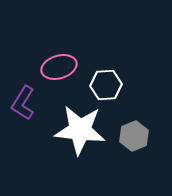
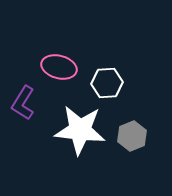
pink ellipse: rotated 32 degrees clockwise
white hexagon: moved 1 px right, 2 px up
gray hexagon: moved 2 px left
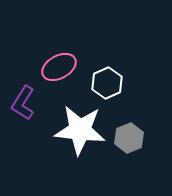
pink ellipse: rotated 44 degrees counterclockwise
white hexagon: rotated 20 degrees counterclockwise
gray hexagon: moved 3 px left, 2 px down
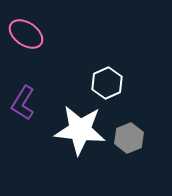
pink ellipse: moved 33 px left, 33 px up; rotated 64 degrees clockwise
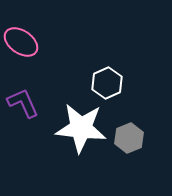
pink ellipse: moved 5 px left, 8 px down
purple L-shape: rotated 124 degrees clockwise
white star: moved 1 px right, 2 px up
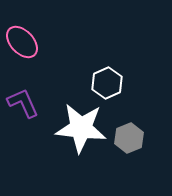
pink ellipse: moved 1 px right; rotated 12 degrees clockwise
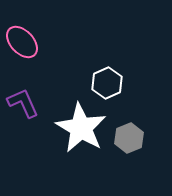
white star: rotated 24 degrees clockwise
